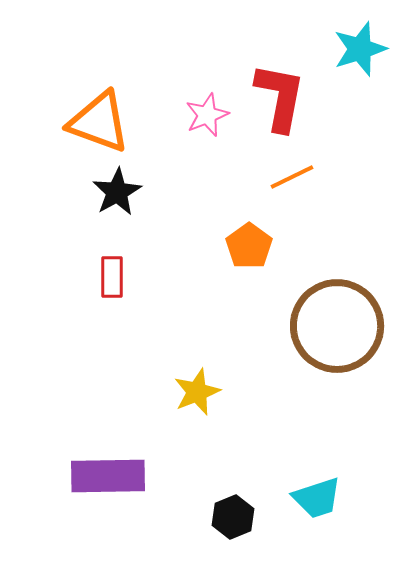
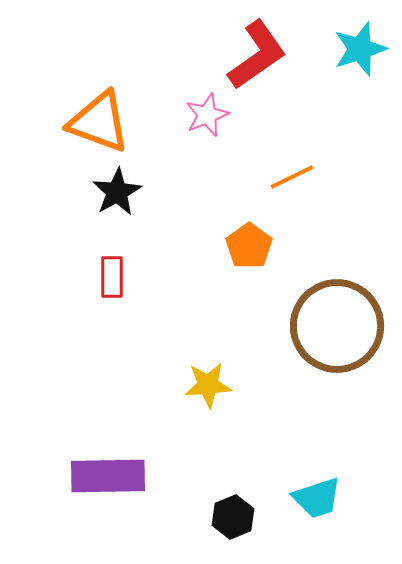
red L-shape: moved 23 px left, 42 px up; rotated 44 degrees clockwise
yellow star: moved 11 px right, 7 px up; rotated 18 degrees clockwise
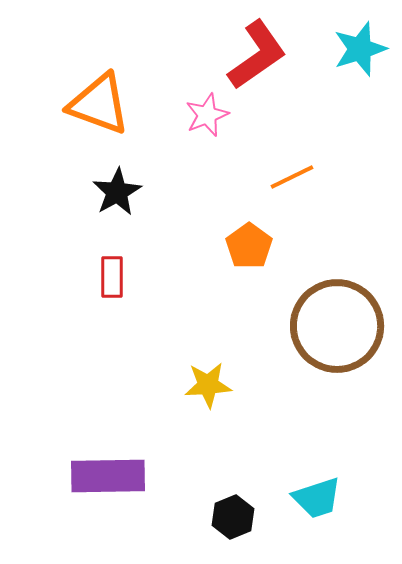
orange triangle: moved 18 px up
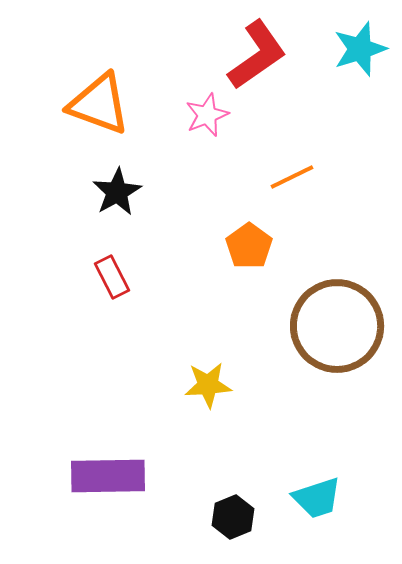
red rectangle: rotated 27 degrees counterclockwise
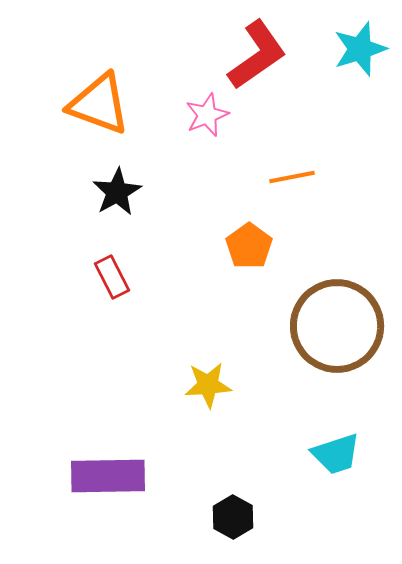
orange line: rotated 15 degrees clockwise
cyan trapezoid: moved 19 px right, 44 px up
black hexagon: rotated 9 degrees counterclockwise
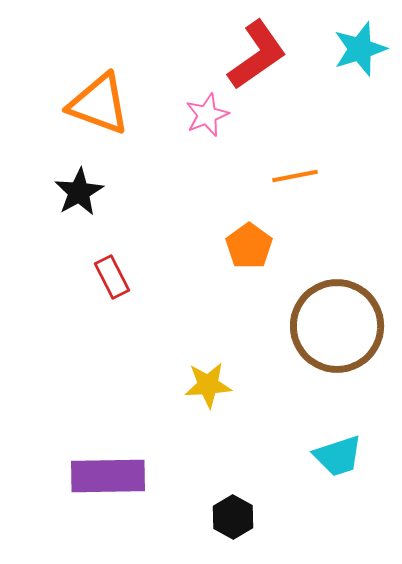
orange line: moved 3 px right, 1 px up
black star: moved 38 px left
cyan trapezoid: moved 2 px right, 2 px down
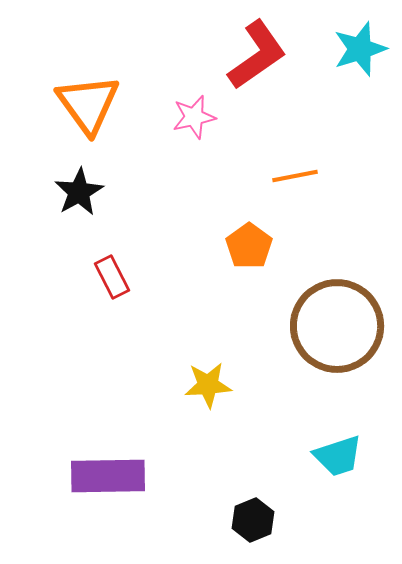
orange triangle: moved 11 px left; rotated 34 degrees clockwise
pink star: moved 13 px left, 2 px down; rotated 9 degrees clockwise
black hexagon: moved 20 px right, 3 px down; rotated 9 degrees clockwise
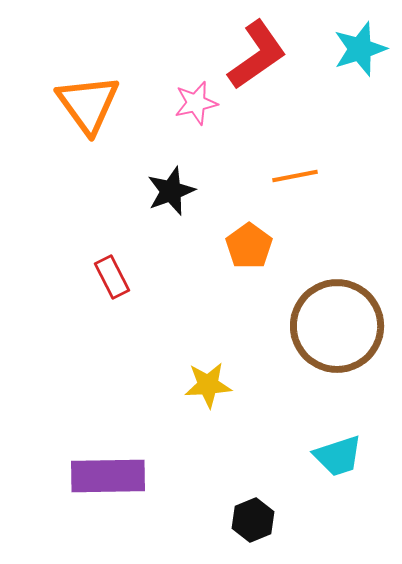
pink star: moved 2 px right, 14 px up
black star: moved 92 px right, 1 px up; rotated 9 degrees clockwise
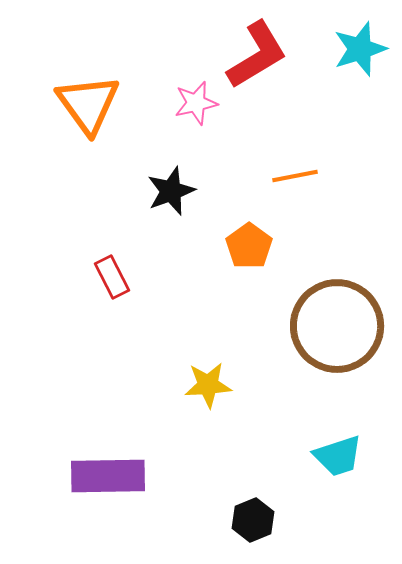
red L-shape: rotated 4 degrees clockwise
